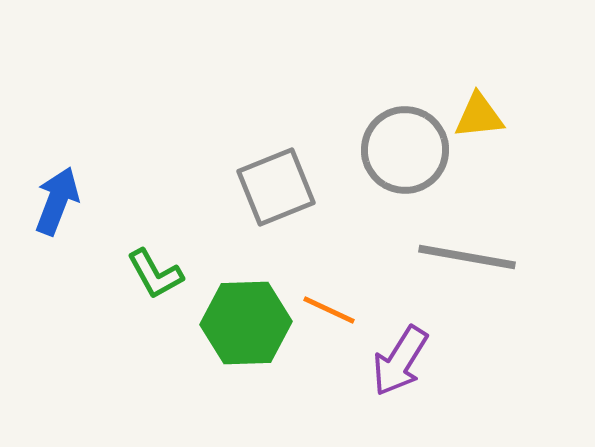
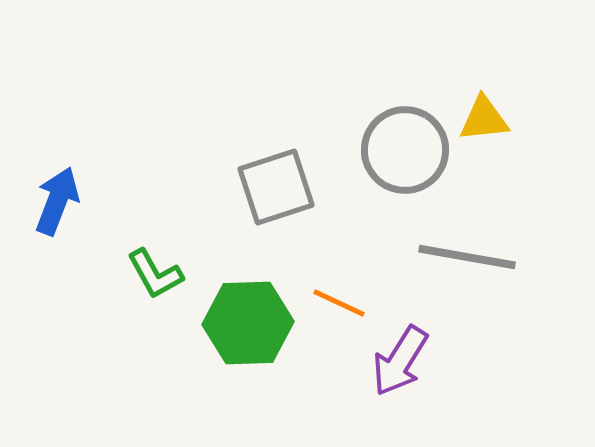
yellow triangle: moved 5 px right, 3 px down
gray square: rotated 4 degrees clockwise
orange line: moved 10 px right, 7 px up
green hexagon: moved 2 px right
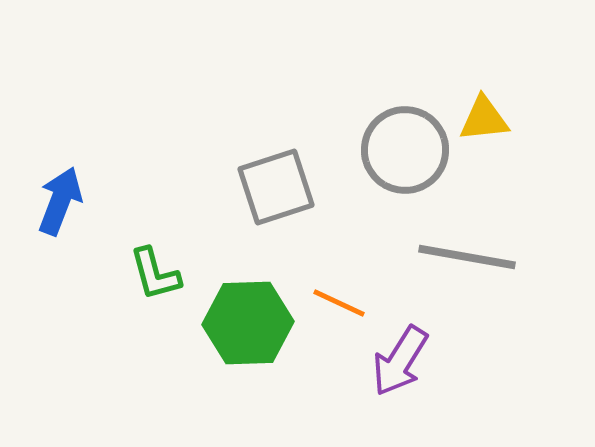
blue arrow: moved 3 px right
green L-shape: rotated 14 degrees clockwise
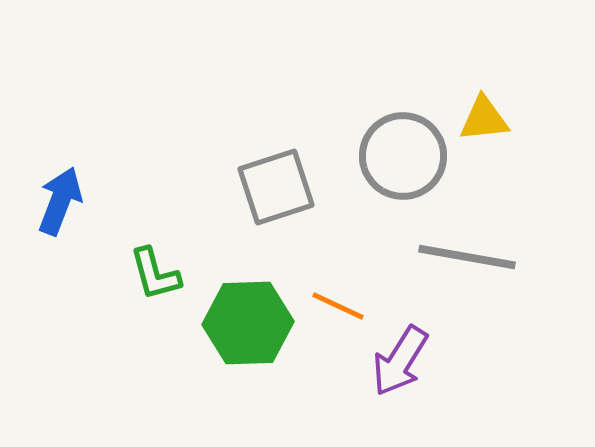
gray circle: moved 2 px left, 6 px down
orange line: moved 1 px left, 3 px down
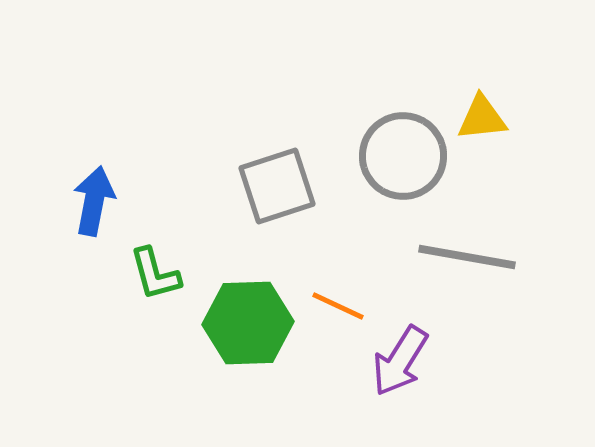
yellow triangle: moved 2 px left, 1 px up
gray square: moved 1 px right, 1 px up
blue arrow: moved 34 px right; rotated 10 degrees counterclockwise
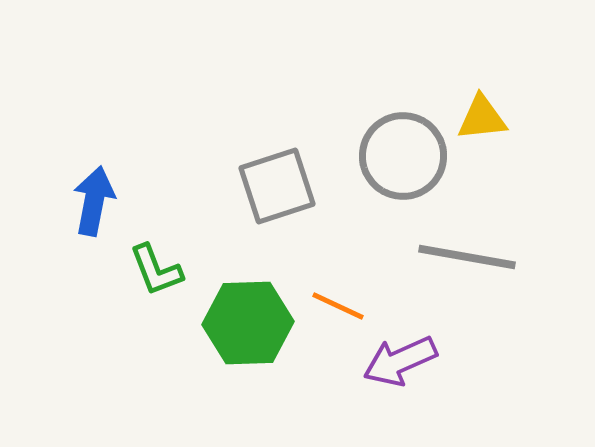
green L-shape: moved 1 px right, 4 px up; rotated 6 degrees counterclockwise
purple arrow: rotated 34 degrees clockwise
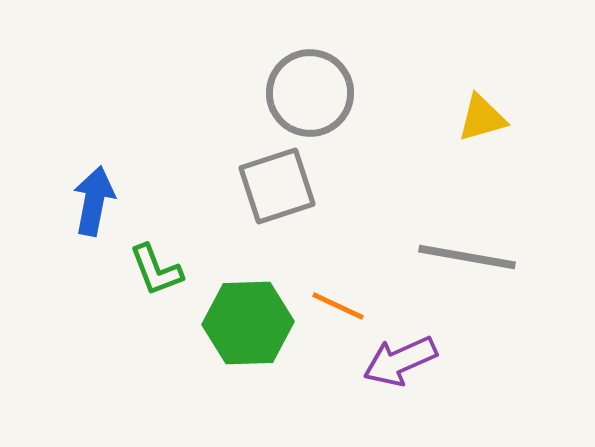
yellow triangle: rotated 10 degrees counterclockwise
gray circle: moved 93 px left, 63 px up
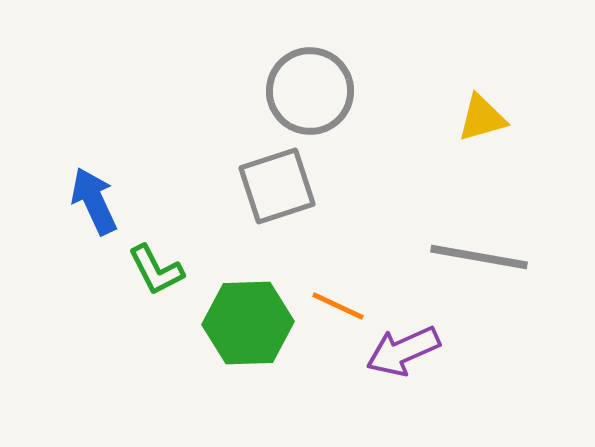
gray circle: moved 2 px up
blue arrow: rotated 36 degrees counterclockwise
gray line: moved 12 px right
green L-shape: rotated 6 degrees counterclockwise
purple arrow: moved 3 px right, 10 px up
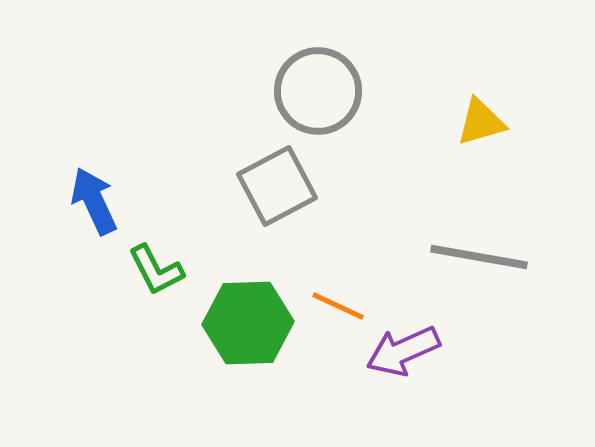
gray circle: moved 8 px right
yellow triangle: moved 1 px left, 4 px down
gray square: rotated 10 degrees counterclockwise
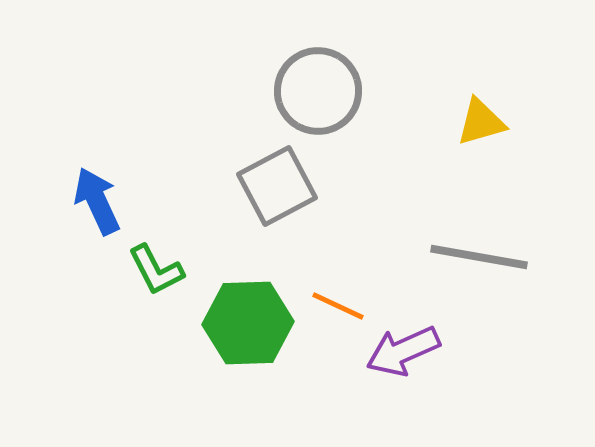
blue arrow: moved 3 px right
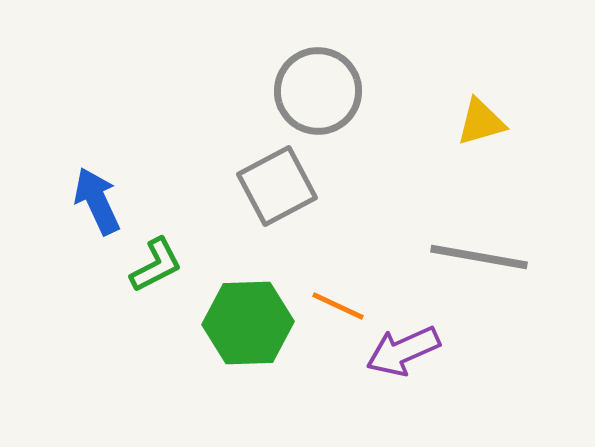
green L-shape: moved 5 px up; rotated 90 degrees counterclockwise
